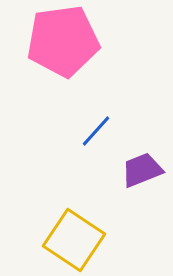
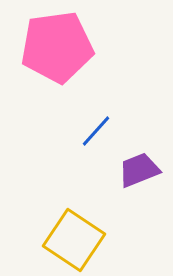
pink pentagon: moved 6 px left, 6 px down
purple trapezoid: moved 3 px left
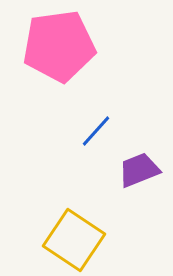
pink pentagon: moved 2 px right, 1 px up
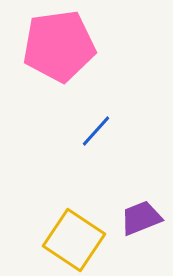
purple trapezoid: moved 2 px right, 48 px down
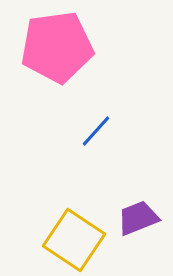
pink pentagon: moved 2 px left, 1 px down
purple trapezoid: moved 3 px left
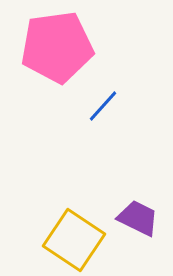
blue line: moved 7 px right, 25 px up
purple trapezoid: rotated 48 degrees clockwise
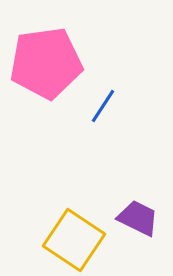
pink pentagon: moved 11 px left, 16 px down
blue line: rotated 9 degrees counterclockwise
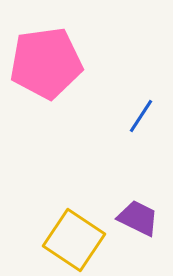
blue line: moved 38 px right, 10 px down
